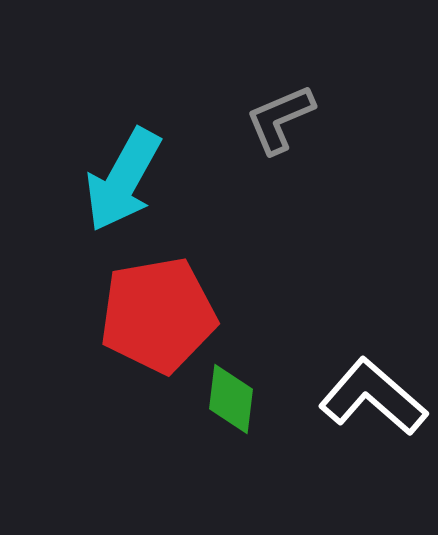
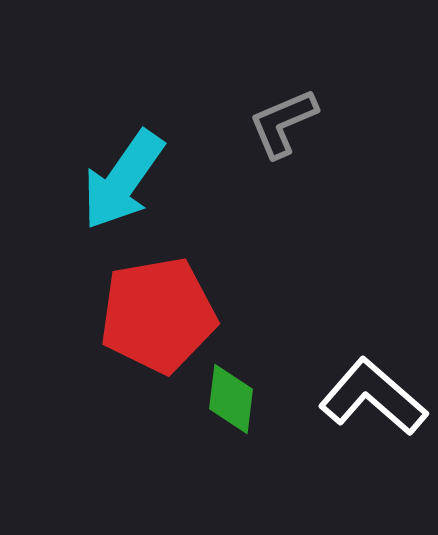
gray L-shape: moved 3 px right, 4 px down
cyan arrow: rotated 6 degrees clockwise
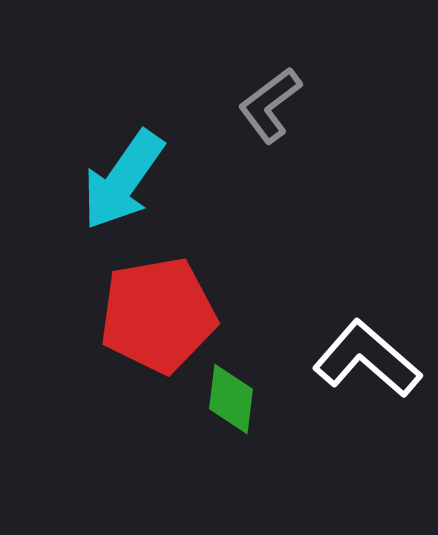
gray L-shape: moved 13 px left, 18 px up; rotated 14 degrees counterclockwise
white L-shape: moved 6 px left, 38 px up
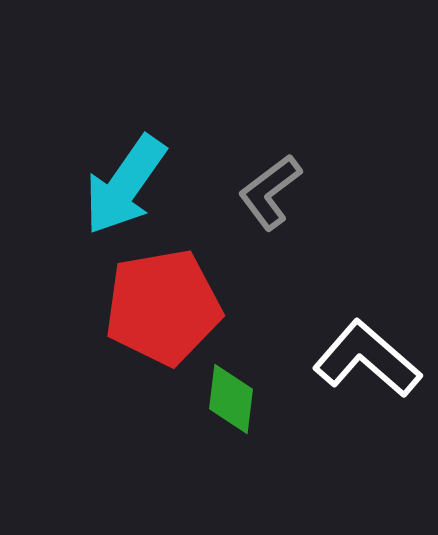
gray L-shape: moved 87 px down
cyan arrow: moved 2 px right, 5 px down
red pentagon: moved 5 px right, 8 px up
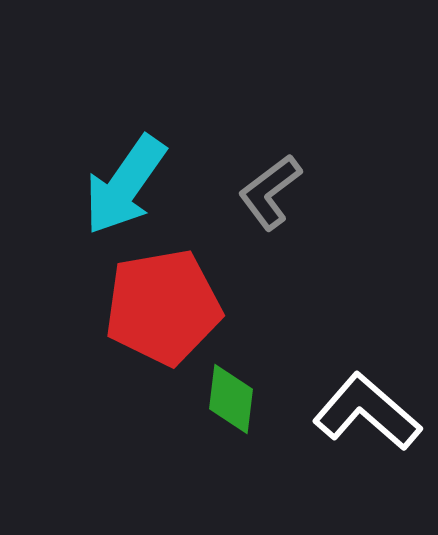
white L-shape: moved 53 px down
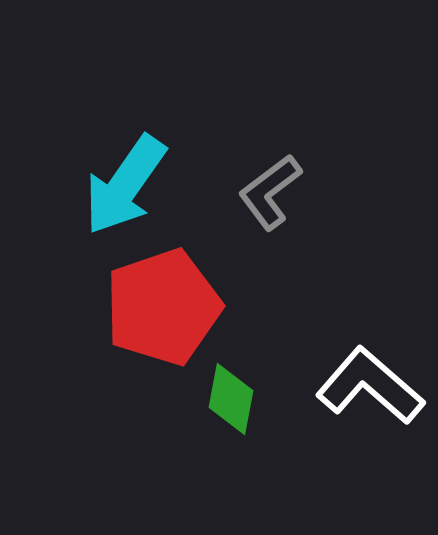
red pentagon: rotated 9 degrees counterclockwise
green diamond: rotated 4 degrees clockwise
white L-shape: moved 3 px right, 26 px up
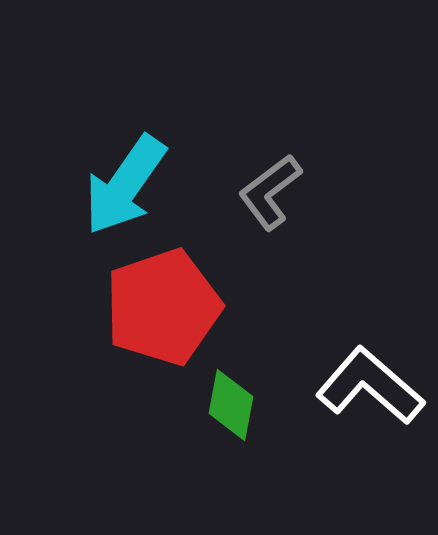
green diamond: moved 6 px down
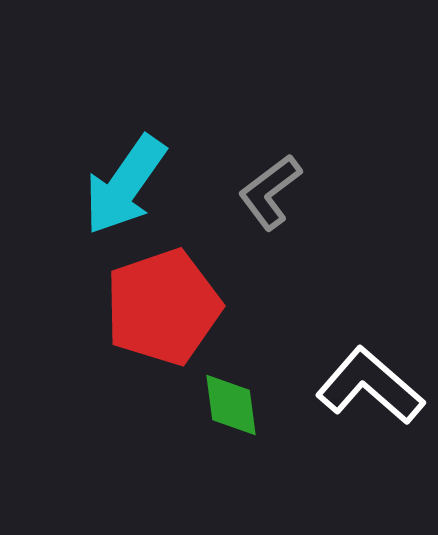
green diamond: rotated 18 degrees counterclockwise
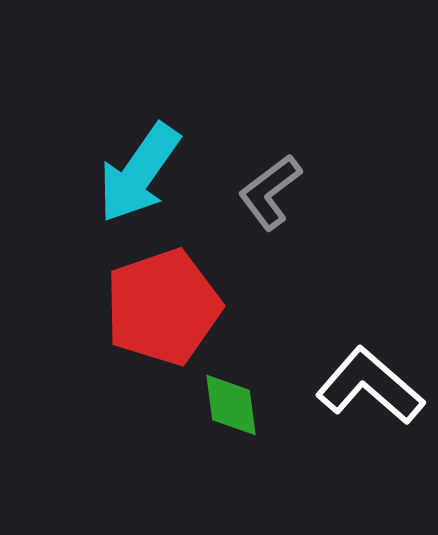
cyan arrow: moved 14 px right, 12 px up
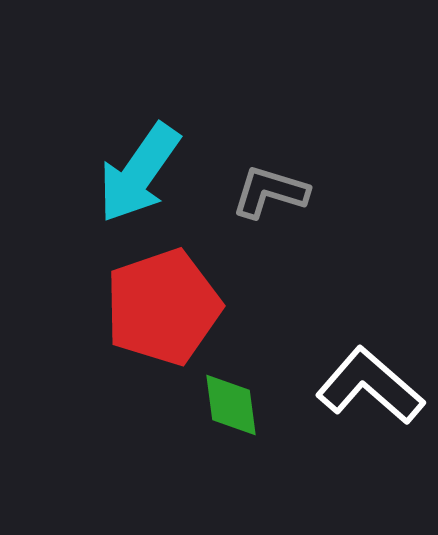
gray L-shape: rotated 54 degrees clockwise
